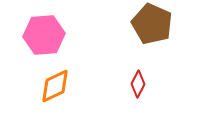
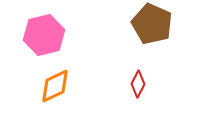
pink hexagon: rotated 9 degrees counterclockwise
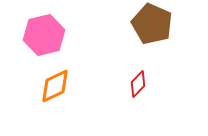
red diamond: rotated 16 degrees clockwise
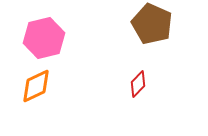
pink hexagon: moved 3 px down
orange diamond: moved 19 px left
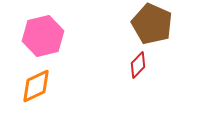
pink hexagon: moved 1 px left, 2 px up
red diamond: moved 19 px up
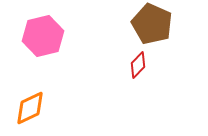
orange diamond: moved 6 px left, 22 px down
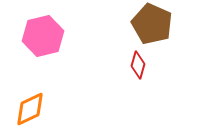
red diamond: rotated 28 degrees counterclockwise
orange diamond: moved 1 px down
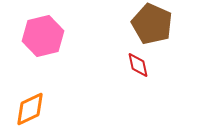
red diamond: rotated 28 degrees counterclockwise
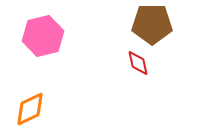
brown pentagon: rotated 24 degrees counterclockwise
red diamond: moved 2 px up
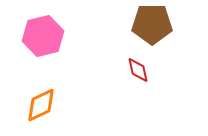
red diamond: moved 7 px down
orange diamond: moved 11 px right, 4 px up
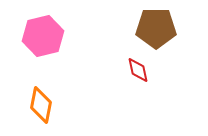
brown pentagon: moved 4 px right, 4 px down
orange diamond: rotated 54 degrees counterclockwise
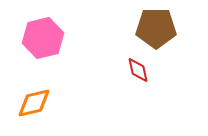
pink hexagon: moved 2 px down
orange diamond: moved 7 px left, 2 px up; rotated 66 degrees clockwise
